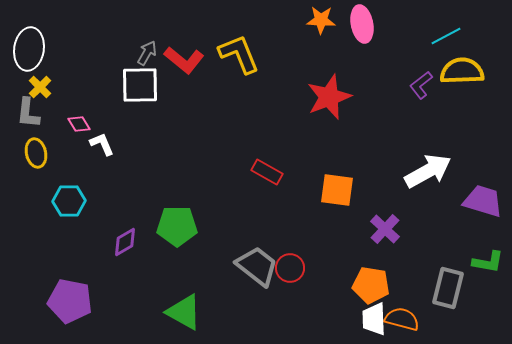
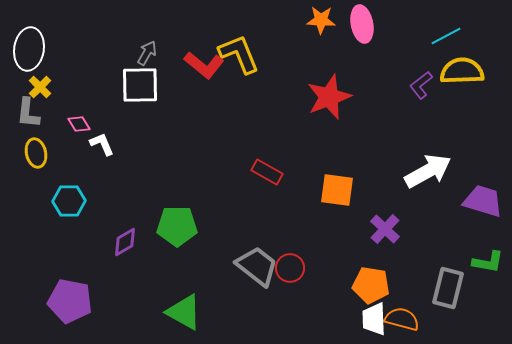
red L-shape: moved 20 px right, 5 px down
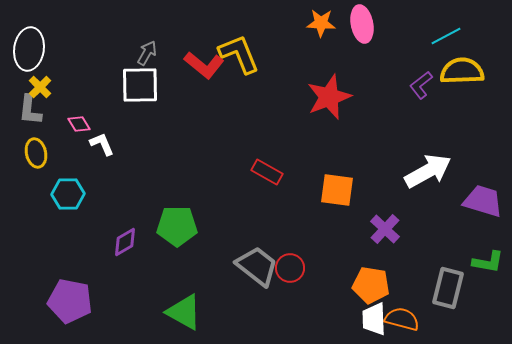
orange star: moved 3 px down
gray L-shape: moved 2 px right, 3 px up
cyan hexagon: moved 1 px left, 7 px up
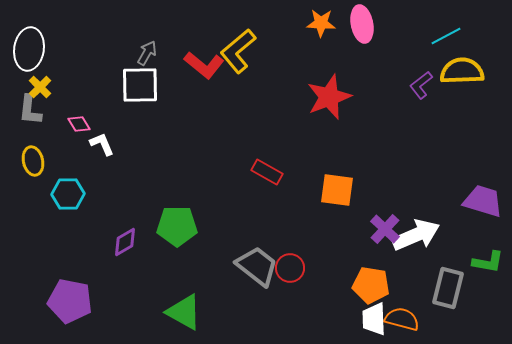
yellow L-shape: moved 1 px left, 3 px up; rotated 108 degrees counterclockwise
yellow ellipse: moved 3 px left, 8 px down
white arrow: moved 12 px left, 64 px down; rotated 6 degrees clockwise
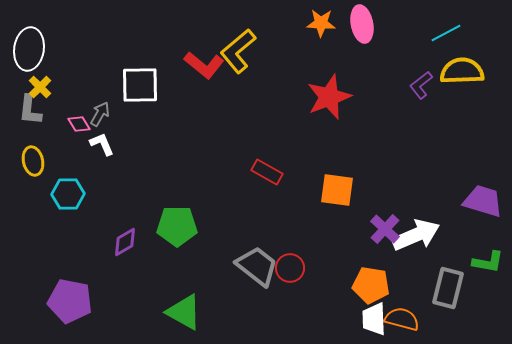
cyan line: moved 3 px up
gray arrow: moved 47 px left, 61 px down
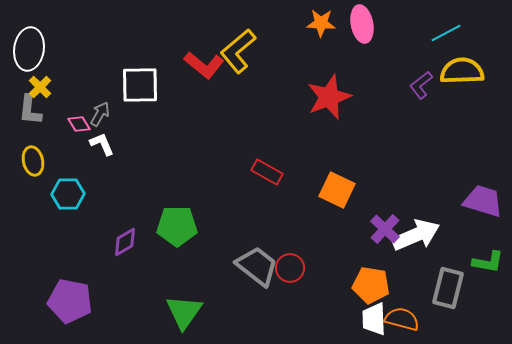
orange square: rotated 18 degrees clockwise
green triangle: rotated 36 degrees clockwise
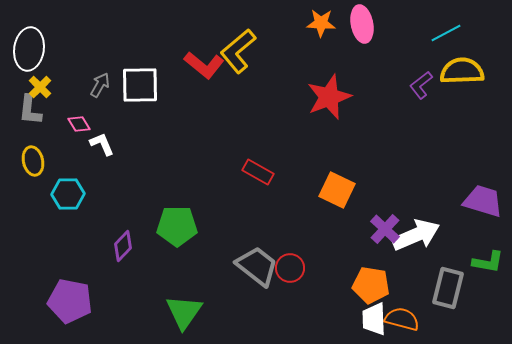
gray arrow: moved 29 px up
red rectangle: moved 9 px left
purple diamond: moved 2 px left, 4 px down; rotated 16 degrees counterclockwise
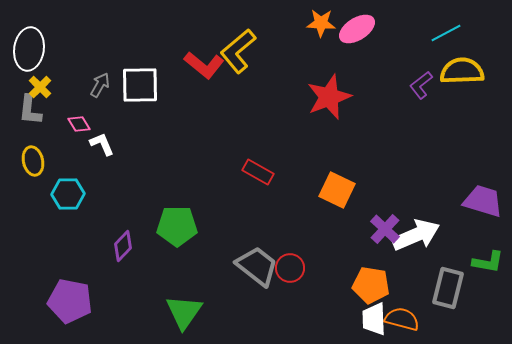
pink ellipse: moved 5 px left, 5 px down; rotated 69 degrees clockwise
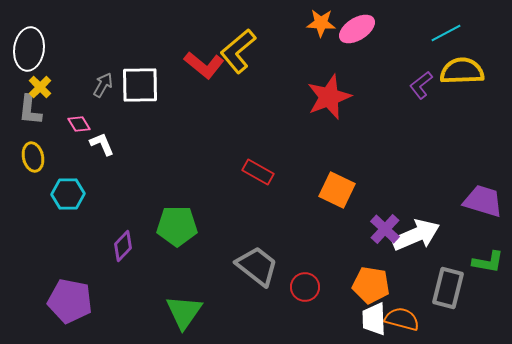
gray arrow: moved 3 px right
yellow ellipse: moved 4 px up
red circle: moved 15 px right, 19 px down
